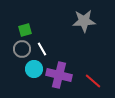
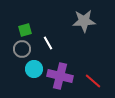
white line: moved 6 px right, 6 px up
purple cross: moved 1 px right, 1 px down
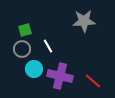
white line: moved 3 px down
